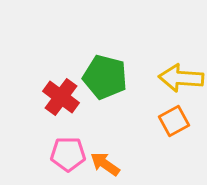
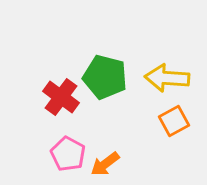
yellow arrow: moved 14 px left
pink pentagon: rotated 28 degrees clockwise
orange arrow: rotated 72 degrees counterclockwise
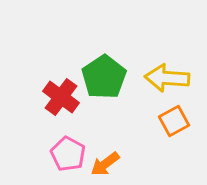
green pentagon: moved 1 px left; rotated 24 degrees clockwise
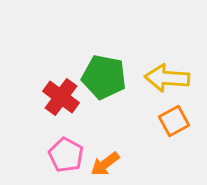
green pentagon: rotated 27 degrees counterclockwise
pink pentagon: moved 2 px left, 1 px down
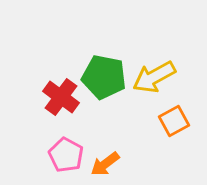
yellow arrow: moved 13 px left, 1 px up; rotated 33 degrees counterclockwise
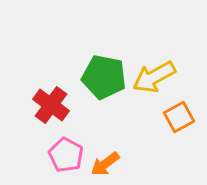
red cross: moved 10 px left, 8 px down
orange square: moved 5 px right, 4 px up
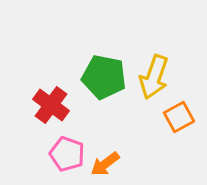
yellow arrow: rotated 42 degrees counterclockwise
pink pentagon: moved 1 px right, 1 px up; rotated 8 degrees counterclockwise
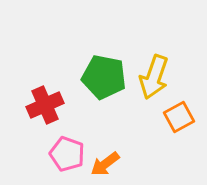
red cross: moved 6 px left; rotated 30 degrees clockwise
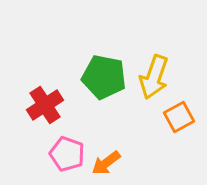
red cross: rotated 9 degrees counterclockwise
orange arrow: moved 1 px right, 1 px up
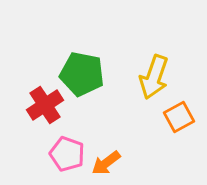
green pentagon: moved 22 px left, 3 px up
